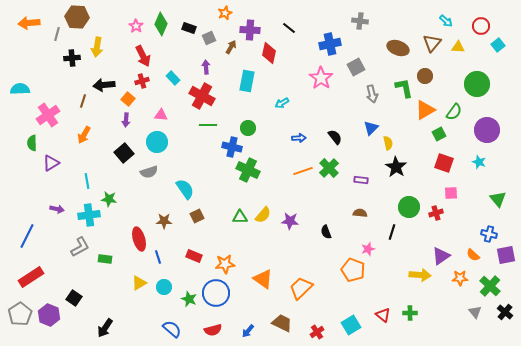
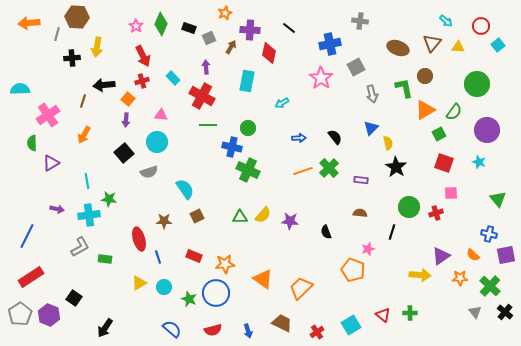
blue arrow at (248, 331): rotated 56 degrees counterclockwise
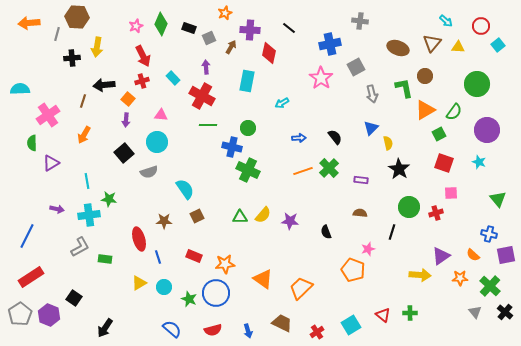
pink star at (136, 26): rotated 16 degrees clockwise
black star at (396, 167): moved 3 px right, 2 px down
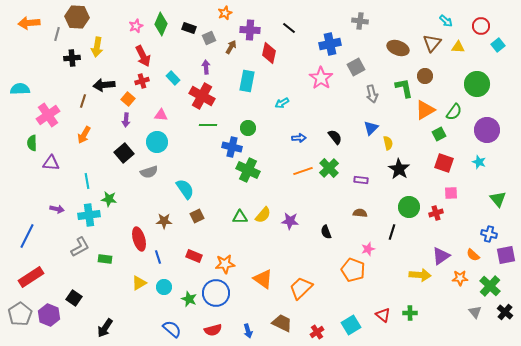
purple triangle at (51, 163): rotated 36 degrees clockwise
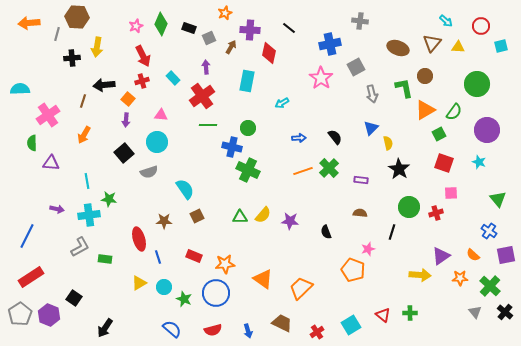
cyan square at (498, 45): moved 3 px right, 1 px down; rotated 24 degrees clockwise
red cross at (202, 96): rotated 25 degrees clockwise
blue cross at (489, 234): moved 3 px up; rotated 21 degrees clockwise
green star at (189, 299): moved 5 px left
